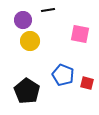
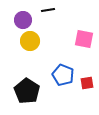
pink square: moved 4 px right, 5 px down
red square: rotated 24 degrees counterclockwise
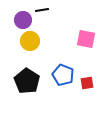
black line: moved 6 px left
pink square: moved 2 px right
black pentagon: moved 10 px up
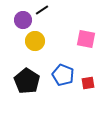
black line: rotated 24 degrees counterclockwise
yellow circle: moved 5 px right
red square: moved 1 px right
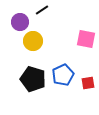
purple circle: moved 3 px left, 2 px down
yellow circle: moved 2 px left
blue pentagon: rotated 25 degrees clockwise
black pentagon: moved 6 px right, 2 px up; rotated 15 degrees counterclockwise
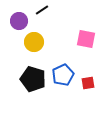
purple circle: moved 1 px left, 1 px up
yellow circle: moved 1 px right, 1 px down
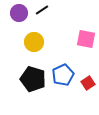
purple circle: moved 8 px up
red square: rotated 24 degrees counterclockwise
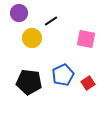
black line: moved 9 px right, 11 px down
yellow circle: moved 2 px left, 4 px up
black pentagon: moved 4 px left, 3 px down; rotated 10 degrees counterclockwise
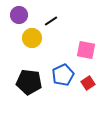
purple circle: moved 2 px down
pink square: moved 11 px down
